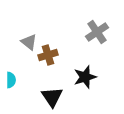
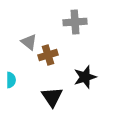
gray cross: moved 22 px left, 10 px up; rotated 30 degrees clockwise
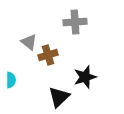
black triangle: moved 7 px right; rotated 20 degrees clockwise
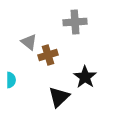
black star: rotated 20 degrees counterclockwise
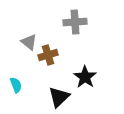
cyan semicircle: moved 5 px right, 5 px down; rotated 21 degrees counterclockwise
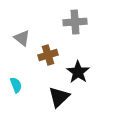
gray triangle: moved 7 px left, 4 px up
black star: moved 7 px left, 5 px up
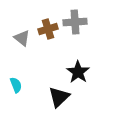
brown cross: moved 26 px up
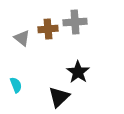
brown cross: rotated 12 degrees clockwise
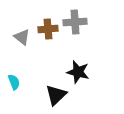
gray triangle: moved 1 px up
black star: rotated 20 degrees counterclockwise
cyan semicircle: moved 2 px left, 3 px up
black triangle: moved 3 px left, 2 px up
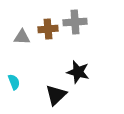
gray triangle: rotated 36 degrees counterclockwise
